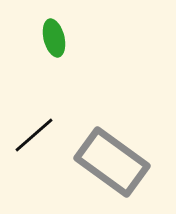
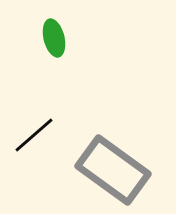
gray rectangle: moved 1 px right, 8 px down
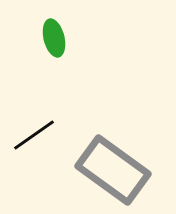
black line: rotated 6 degrees clockwise
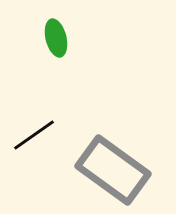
green ellipse: moved 2 px right
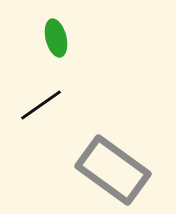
black line: moved 7 px right, 30 px up
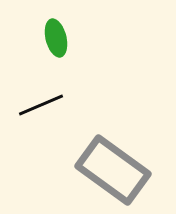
black line: rotated 12 degrees clockwise
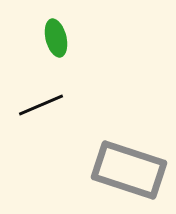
gray rectangle: moved 16 px right; rotated 18 degrees counterclockwise
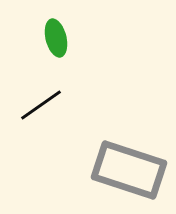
black line: rotated 12 degrees counterclockwise
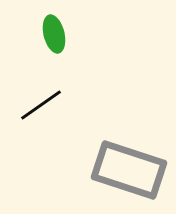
green ellipse: moved 2 px left, 4 px up
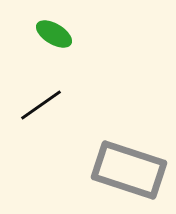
green ellipse: rotated 45 degrees counterclockwise
